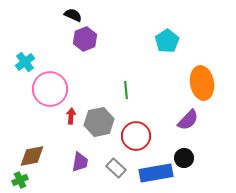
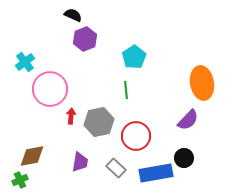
cyan pentagon: moved 33 px left, 16 px down
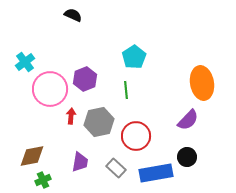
purple hexagon: moved 40 px down
black circle: moved 3 px right, 1 px up
green cross: moved 23 px right
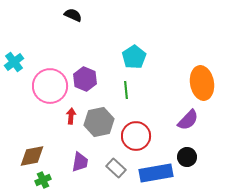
cyan cross: moved 11 px left
purple hexagon: rotated 15 degrees counterclockwise
pink circle: moved 3 px up
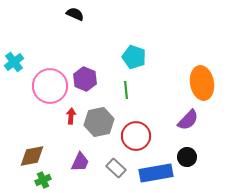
black semicircle: moved 2 px right, 1 px up
cyan pentagon: rotated 20 degrees counterclockwise
purple trapezoid: rotated 15 degrees clockwise
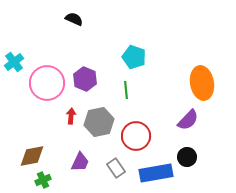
black semicircle: moved 1 px left, 5 px down
pink circle: moved 3 px left, 3 px up
gray rectangle: rotated 12 degrees clockwise
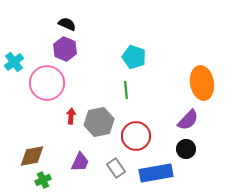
black semicircle: moved 7 px left, 5 px down
purple hexagon: moved 20 px left, 30 px up
black circle: moved 1 px left, 8 px up
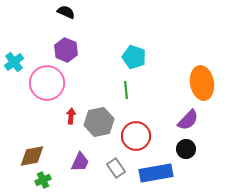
black semicircle: moved 1 px left, 12 px up
purple hexagon: moved 1 px right, 1 px down
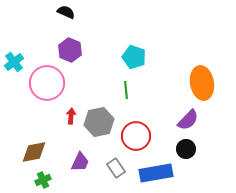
purple hexagon: moved 4 px right
brown diamond: moved 2 px right, 4 px up
